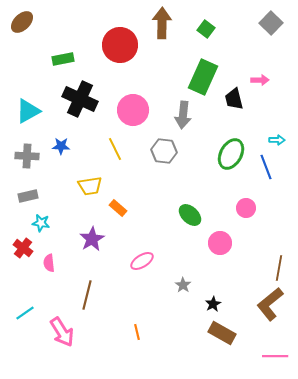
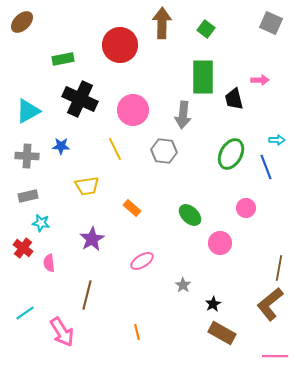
gray square at (271, 23): rotated 20 degrees counterclockwise
green rectangle at (203, 77): rotated 24 degrees counterclockwise
yellow trapezoid at (90, 186): moved 3 px left
orange rectangle at (118, 208): moved 14 px right
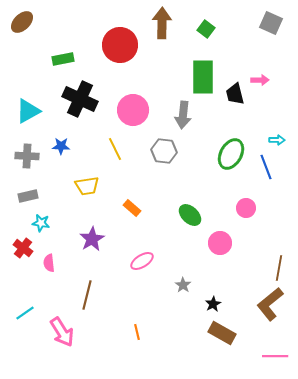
black trapezoid at (234, 99): moved 1 px right, 5 px up
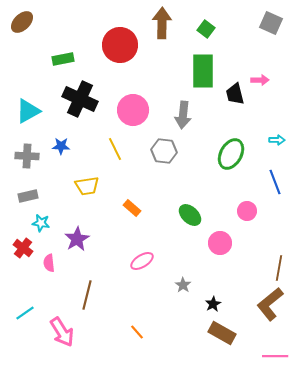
green rectangle at (203, 77): moved 6 px up
blue line at (266, 167): moved 9 px right, 15 px down
pink circle at (246, 208): moved 1 px right, 3 px down
purple star at (92, 239): moved 15 px left
orange line at (137, 332): rotated 28 degrees counterclockwise
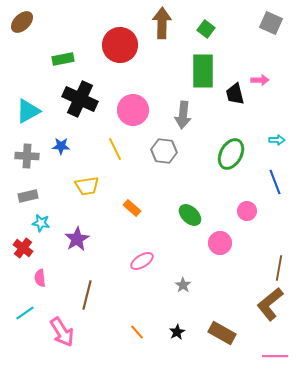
pink semicircle at (49, 263): moved 9 px left, 15 px down
black star at (213, 304): moved 36 px left, 28 px down
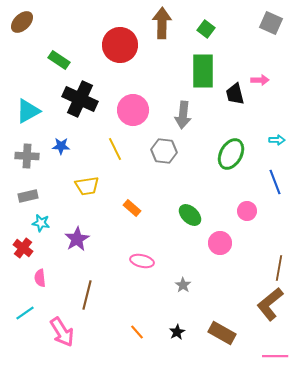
green rectangle at (63, 59): moved 4 px left, 1 px down; rotated 45 degrees clockwise
pink ellipse at (142, 261): rotated 45 degrees clockwise
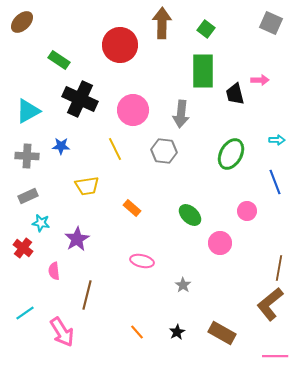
gray arrow at (183, 115): moved 2 px left, 1 px up
gray rectangle at (28, 196): rotated 12 degrees counterclockwise
pink semicircle at (40, 278): moved 14 px right, 7 px up
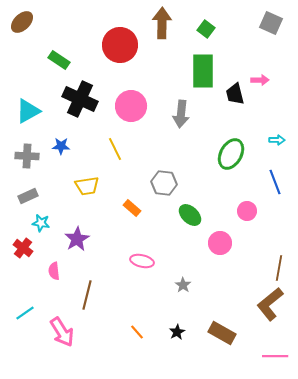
pink circle at (133, 110): moved 2 px left, 4 px up
gray hexagon at (164, 151): moved 32 px down
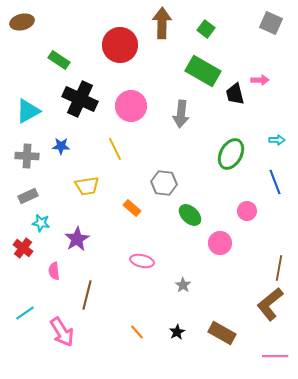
brown ellipse at (22, 22): rotated 30 degrees clockwise
green rectangle at (203, 71): rotated 60 degrees counterclockwise
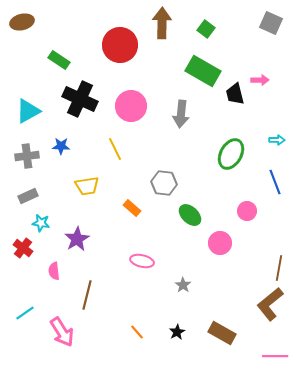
gray cross at (27, 156): rotated 10 degrees counterclockwise
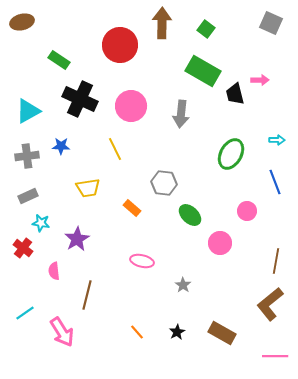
yellow trapezoid at (87, 186): moved 1 px right, 2 px down
brown line at (279, 268): moved 3 px left, 7 px up
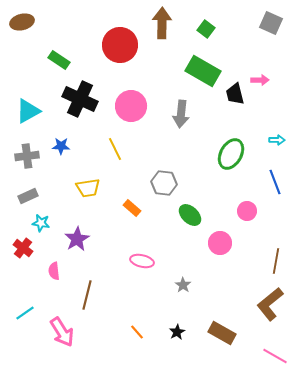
pink line at (275, 356): rotated 30 degrees clockwise
